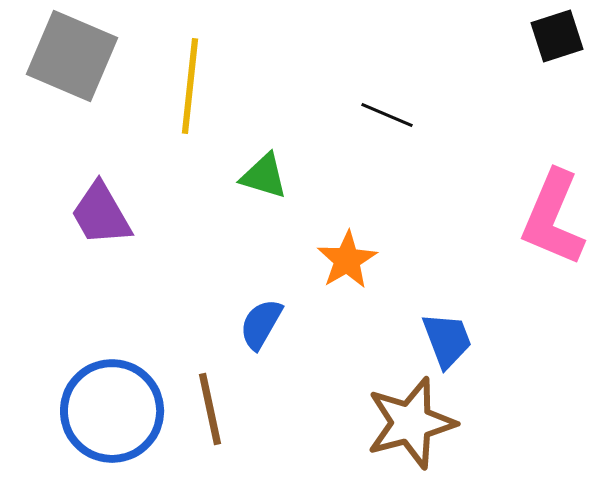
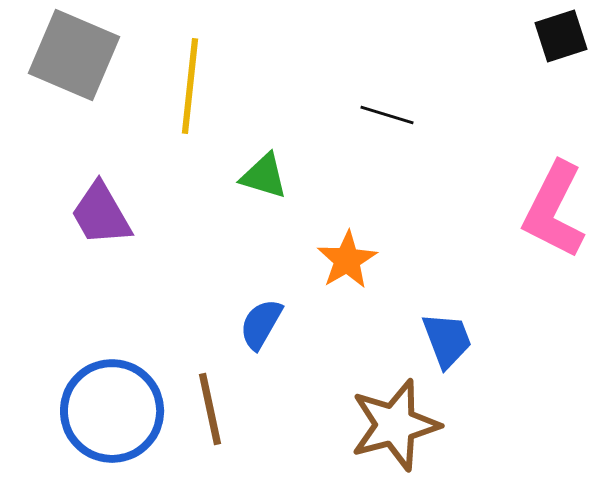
black square: moved 4 px right
gray square: moved 2 px right, 1 px up
black line: rotated 6 degrees counterclockwise
pink L-shape: moved 1 px right, 8 px up; rotated 4 degrees clockwise
brown star: moved 16 px left, 2 px down
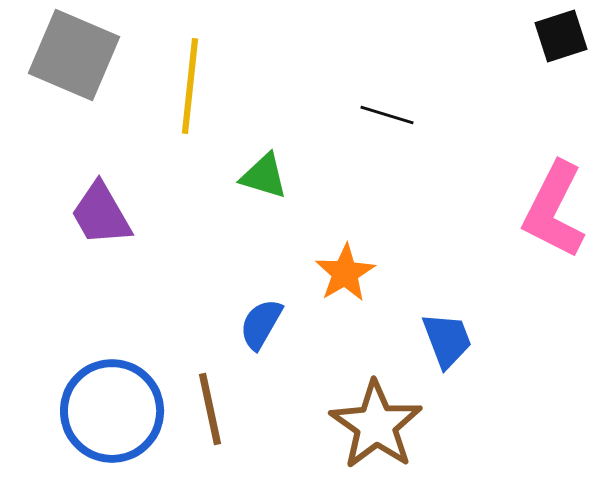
orange star: moved 2 px left, 13 px down
brown star: moved 19 px left; rotated 22 degrees counterclockwise
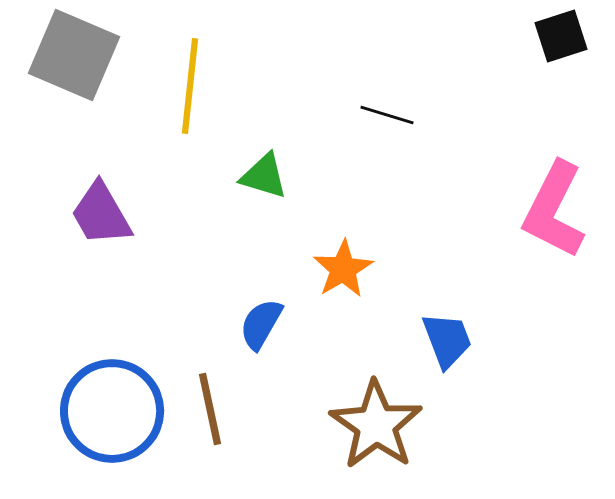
orange star: moved 2 px left, 4 px up
